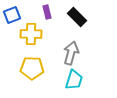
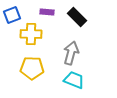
purple rectangle: rotated 72 degrees counterclockwise
cyan trapezoid: rotated 85 degrees counterclockwise
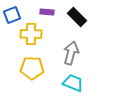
cyan trapezoid: moved 1 px left, 3 px down
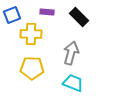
black rectangle: moved 2 px right
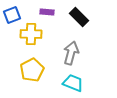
yellow pentagon: moved 2 px down; rotated 30 degrees counterclockwise
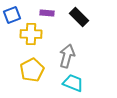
purple rectangle: moved 1 px down
gray arrow: moved 4 px left, 3 px down
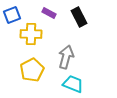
purple rectangle: moved 2 px right; rotated 24 degrees clockwise
black rectangle: rotated 18 degrees clockwise
gray arrow: moved 1 px left, 1 px down
cyan trapezoid: moved 1 px down
